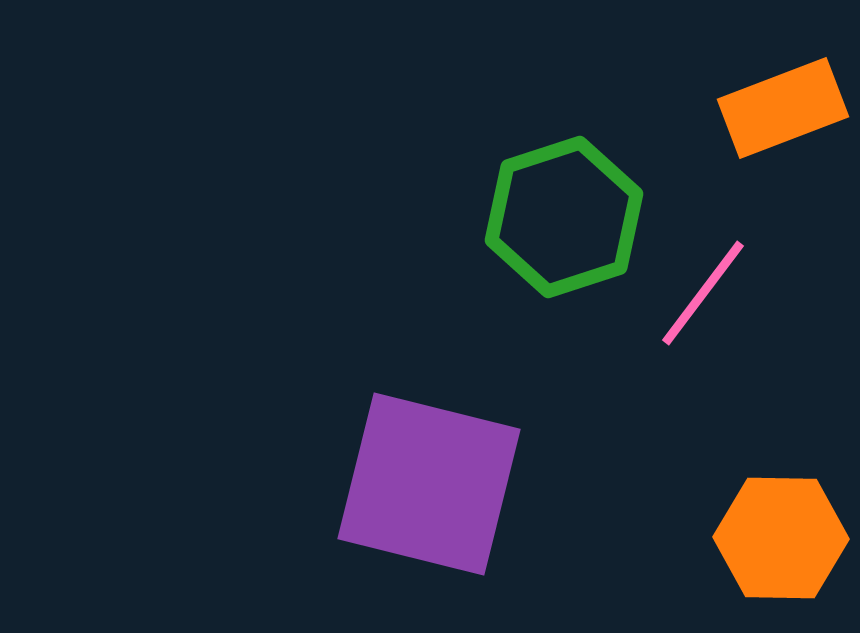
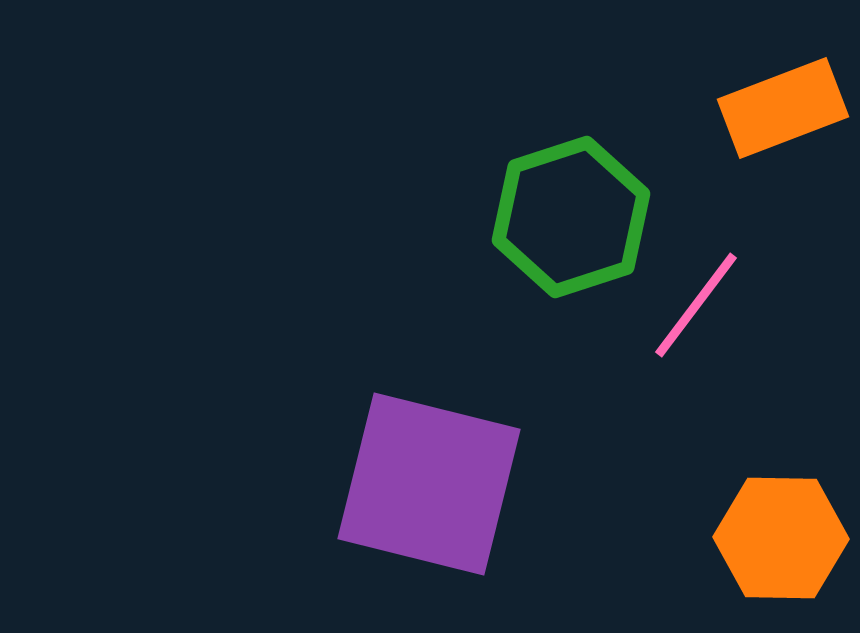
green hexagon: moved 7 px right
pink line: moved 7 px left, 12 px down
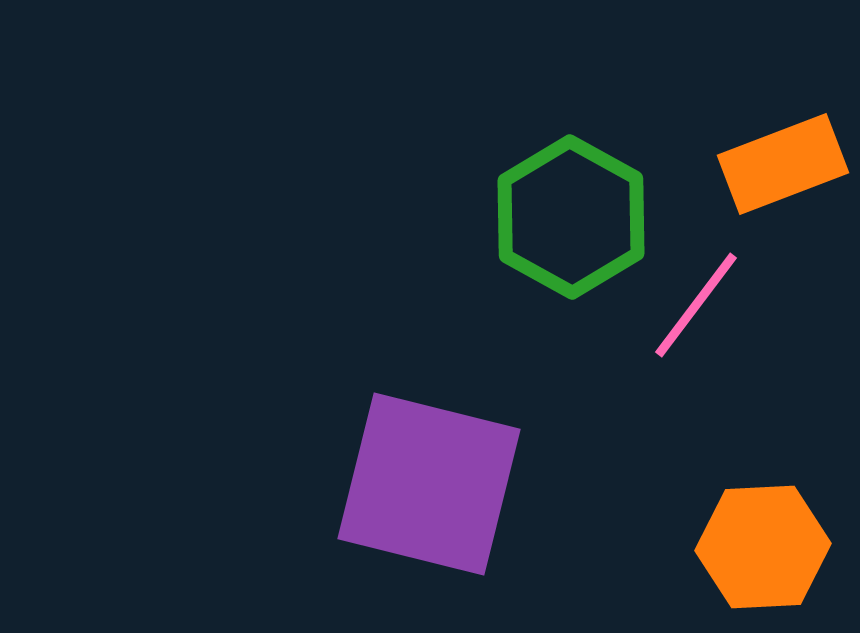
orange rectangle: moved 56 px down
green hexagon: rotated 13 degrees counterclockwise
orange hexagon: moved 18 px left, 9 px down; rotated 4 degrees counterclockwise
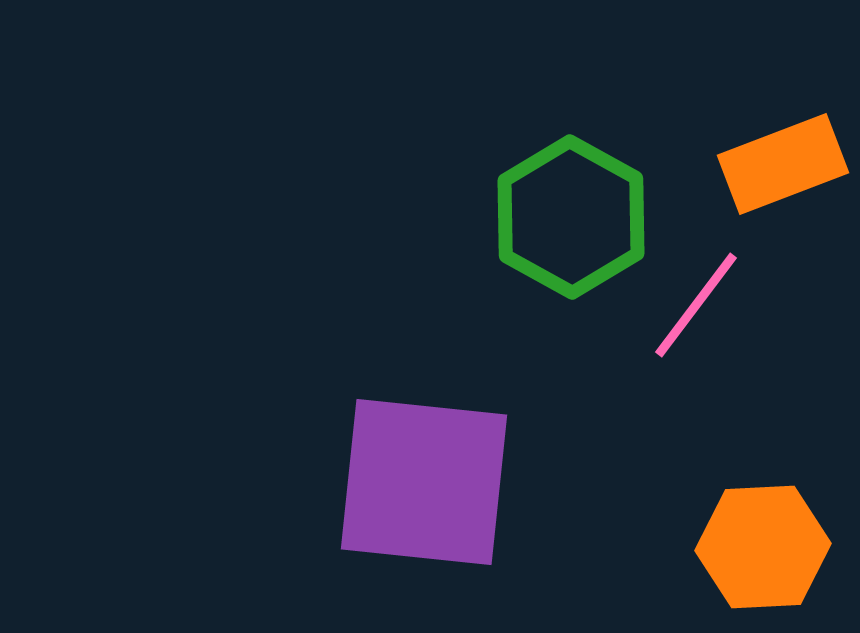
purple square: moved 5 px left, 2 px up; rotated 8 degrees counterclockwise
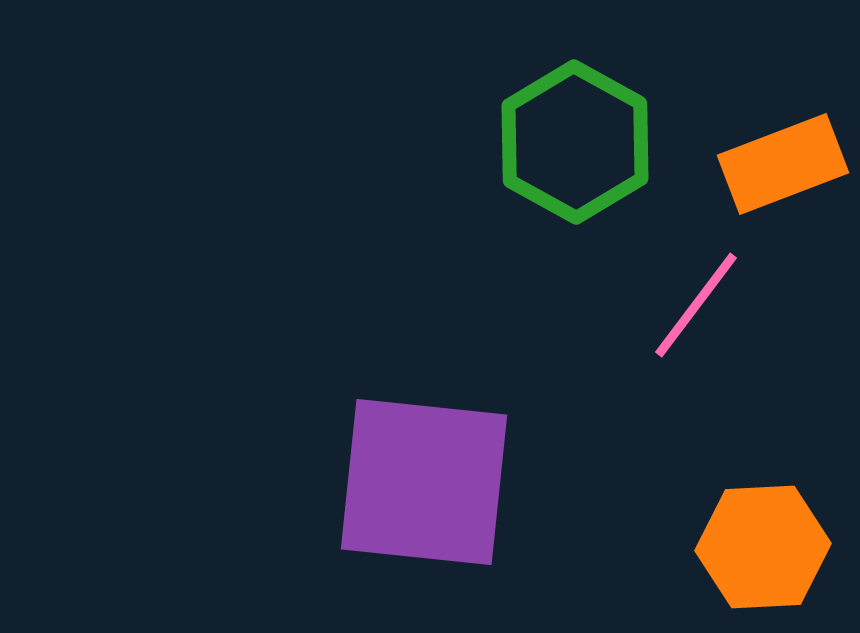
green hexagon: moved 4 px right, 75 px up
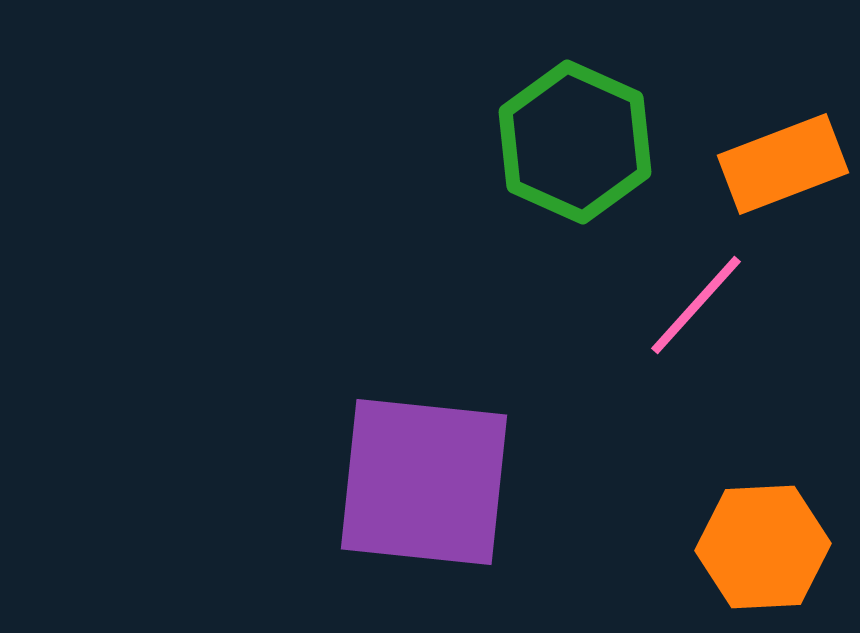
green hexagon: rotated 5 degrees counterclockwise
pink line: rotated 5 degrees clockwise
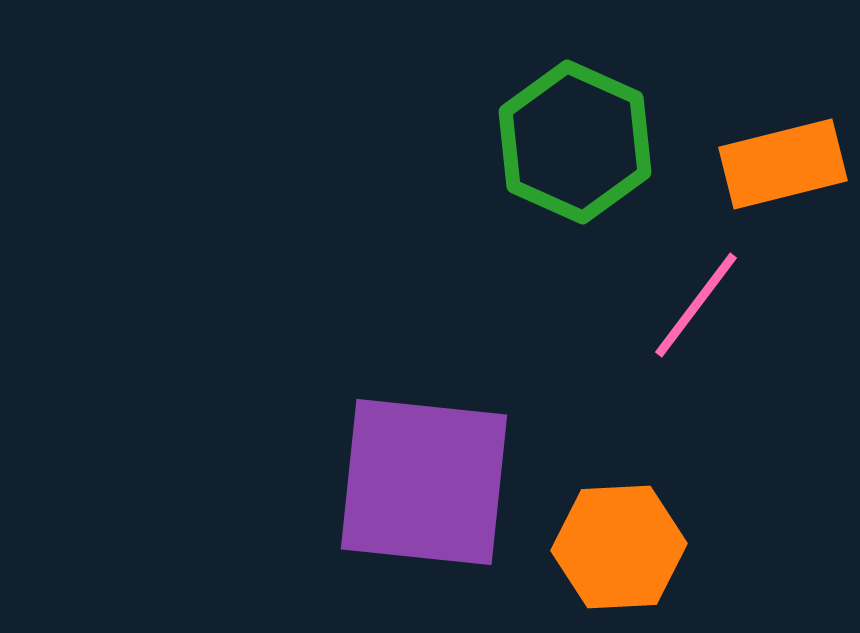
orange rectangle: rotated 7 degrees clockwise
pink line: rotated 5 degrees counterclockwise
orange hexagon: moved 144 px left
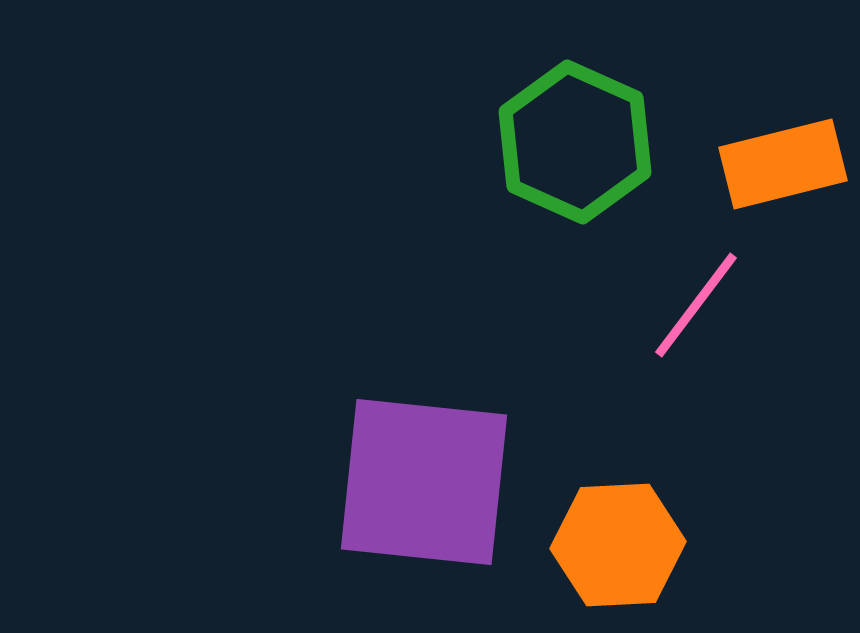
orange hexagon: moved 1 px left, 2 px up
